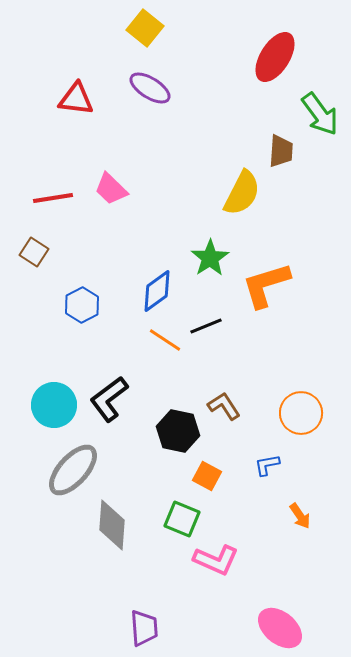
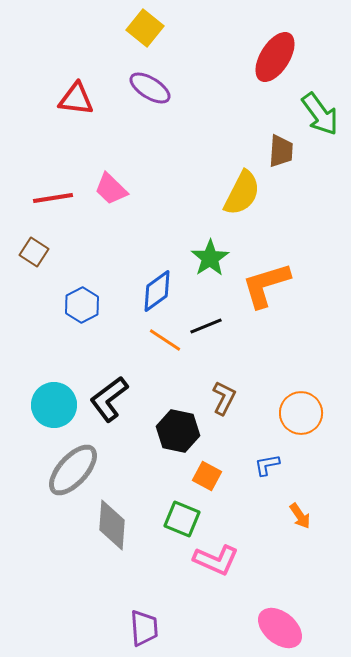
brown L-shape: moved 8 px up; rotated 60 degrees clockwise
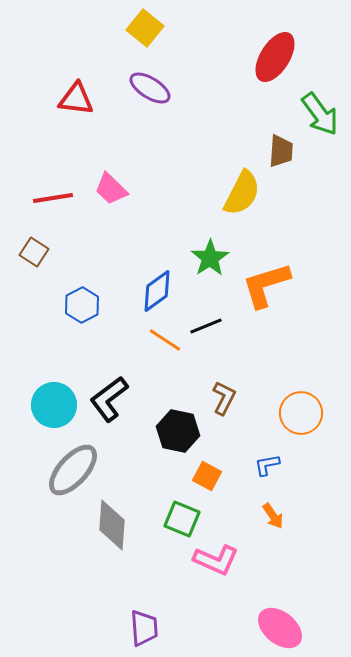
orange arrow: moved 27 px left
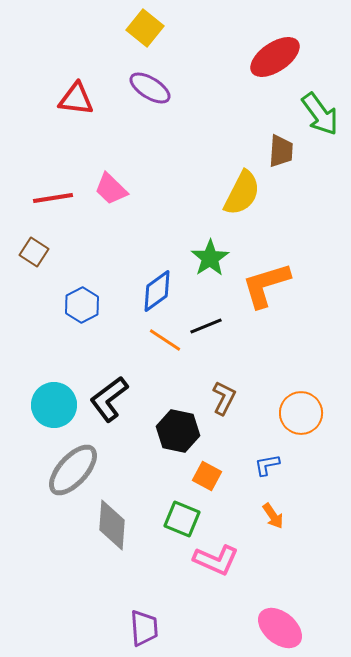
red ellipse: rotated 24 degrees clockwise
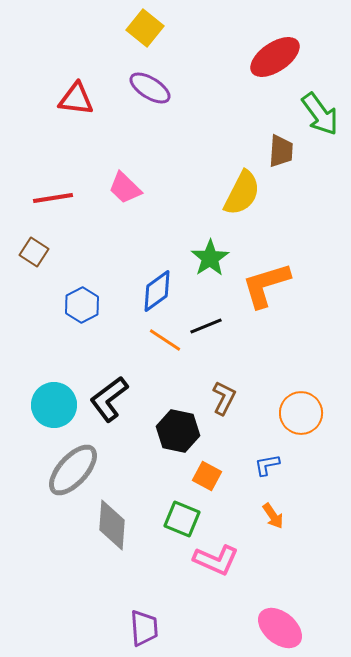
pink trapezoid: moved 14 px right, 1 px up
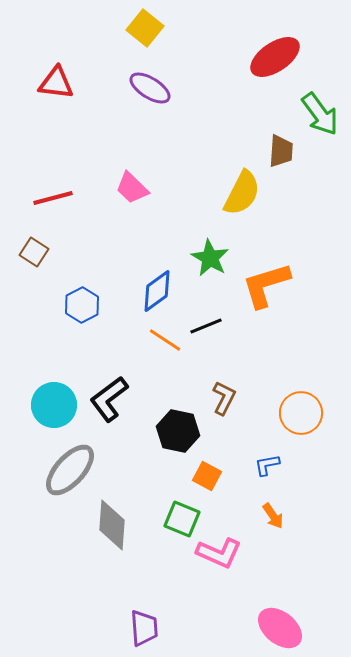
red triangle: moved 20 px left, 16 px up
pink trapezoid: moved 7 px right
red line: rotated 6 degrees counterclockwise
green star: rotated 9 degrees counterclockwise
gray ellipse: moved 3 px left
pink L-shape: moved 3 px right, 7 px up
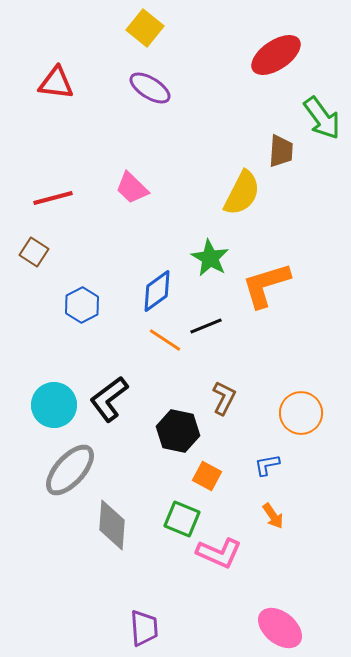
red ellipse: moved 1 px right, 2 px up
green arrow: moved 2 px right, 4 px down
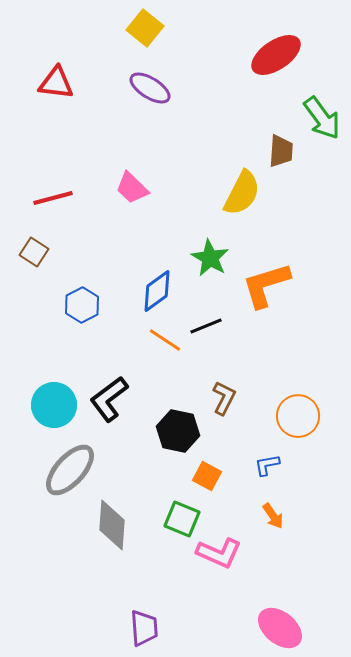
orange circle: moved 3 px left, 3 px down
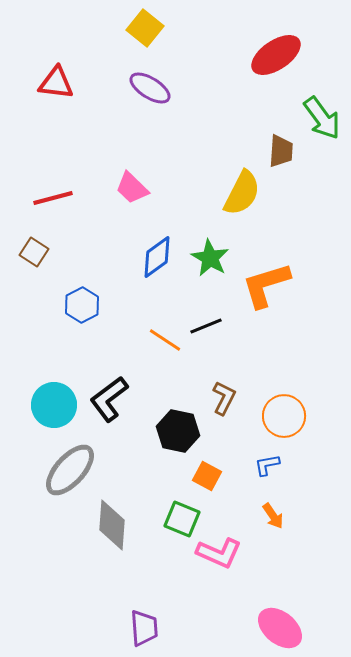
blue diamond: moved 34 px up
orange circle: moved 14 px left
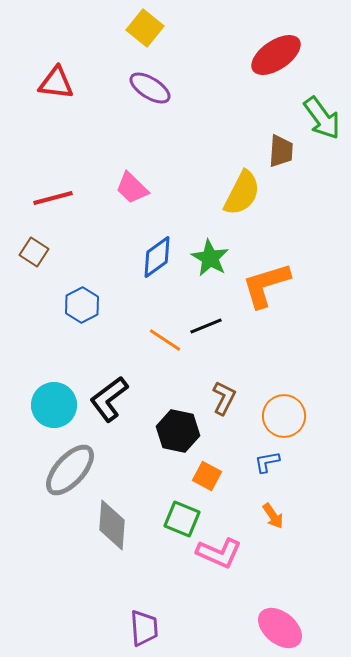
blue L-shape: moved 3 px up
